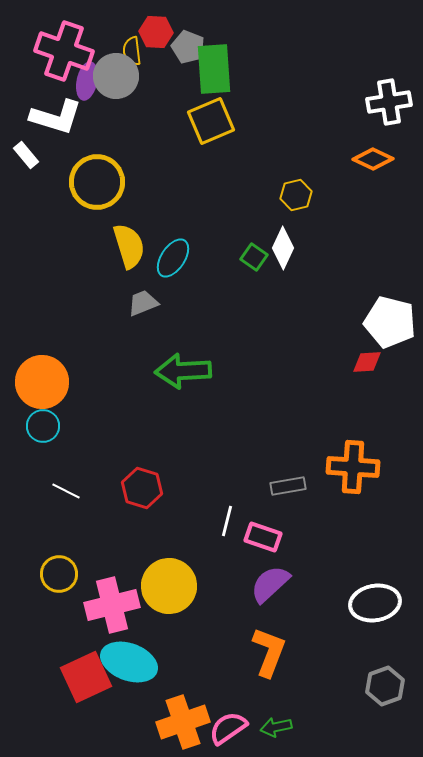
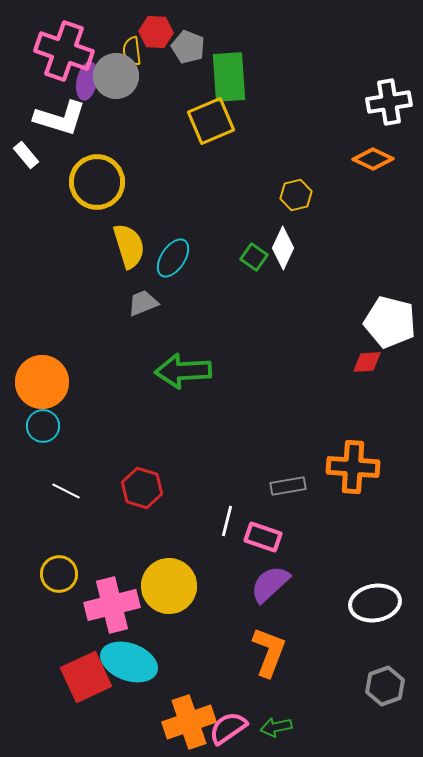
green rectangle at (214, 69): moved 15 px right, 8 px down
white L-shape at (56, 117): moved 4 px right, 1 px down
orange cross at (183, 722): moved 6 px right
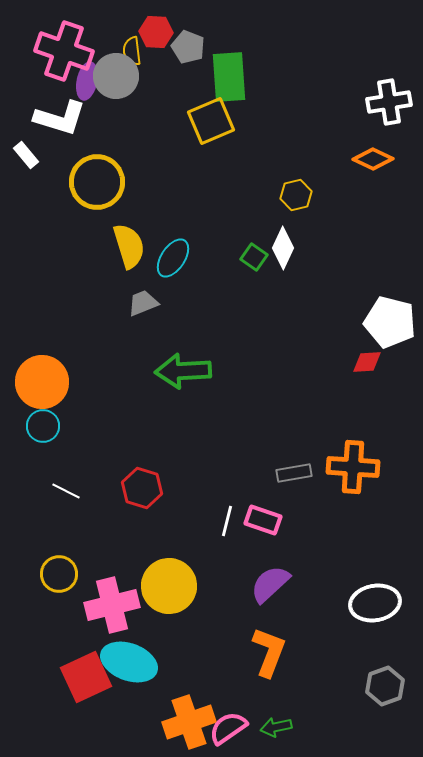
gray rectangle at (288, 486): moved 6 px right, 13 px up
pink rectangle at (263, 537): moved 17 px up
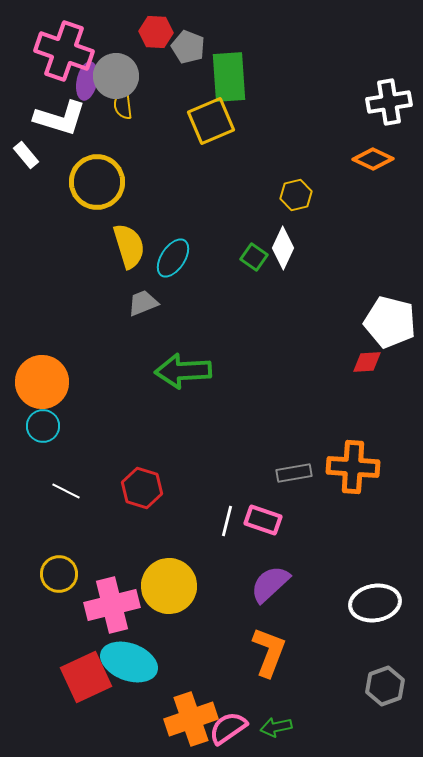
yellow semicircle at (132, 51): moved 9 px left, 54 px down
orange cross at (189, 722): moved 2 px right, 3 px up
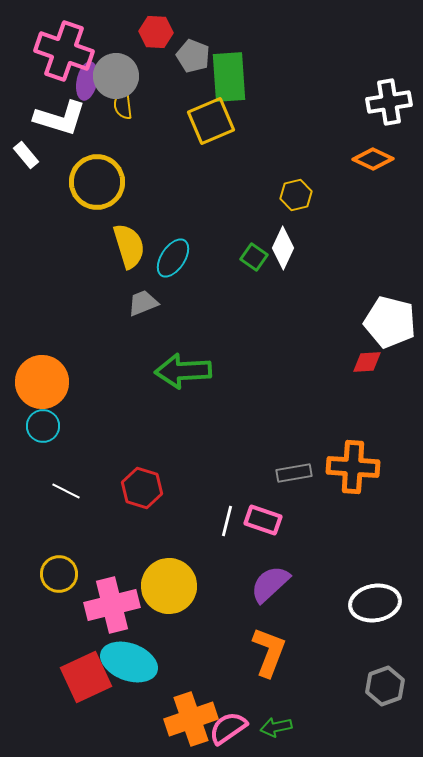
gray pentagon at (188, 47): moved 5 px right, 9 px down
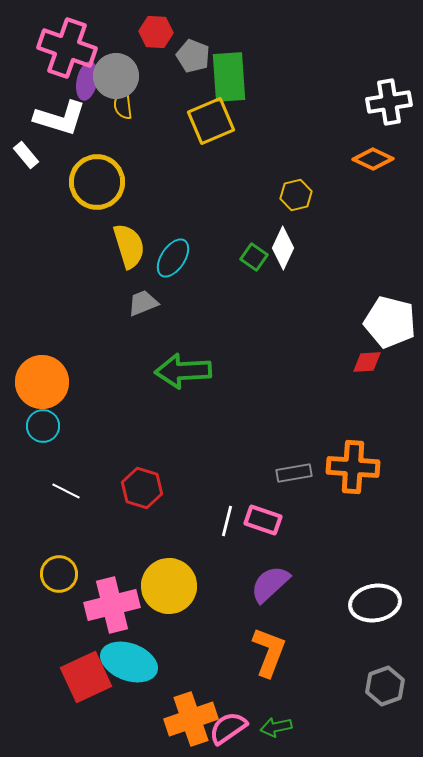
pink cross at (64, 51): moved 3 px right, 3 px up
